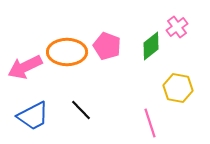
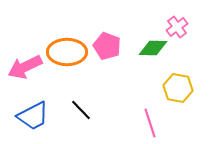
green diamond: moved 2 px right, 2 px down; rotated 40 degrees clockwise
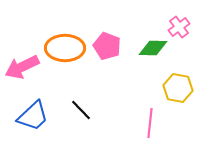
pink cross: moved 2 px right
orange ellipse: moved 2 px left, 4 px up
pink arrow: moved 3 px left
blue trapezoid: rotated 16 degrees counterclockwise
pink line: rotated 24 degrees clockwise
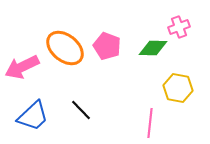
pink cross: rotated 15 degrees clockwise
orange ellipse: rotated 39 degrees clockwise
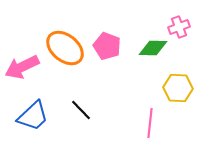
yellow hexagon: rotated 8 degrees counterclockwise
